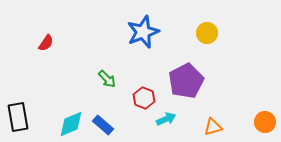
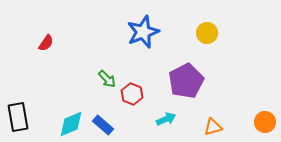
red hexagon: moved 12 px left, 4 px up
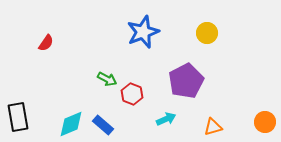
green arrow: rotated 18 degrees counterclockwise
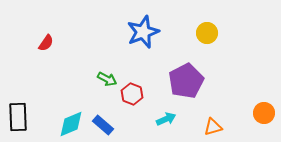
black rectangle: rotated 8 degrees clockwise
orange circle: moved 1 px left, 9 px up
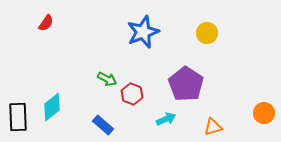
red semicircle: moved 20 px up
purple pentagon: moved 3 px down; rotated 12 degrees counterclockwise
cyan diamond: moved 19 px left, 17 px up; rotated 16 degrees counterclockwise
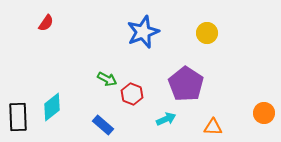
orange triangle: rotated 18 degrees clockwise
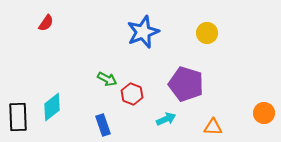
purple pentagon: rotated 16 degrees counterclockwise
blue rectangle: rotated 30 degrees clockwise
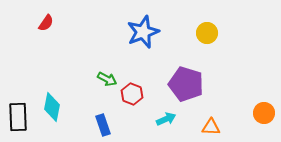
cyan diamond: rotated 40 degrees counterclockwise
orange triangle: moved 2 px left
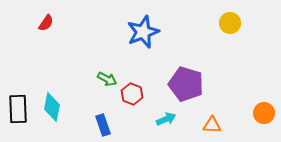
yellow circle: moved 23 px right, 10 px up
black rectangle: moved 8 px up
orange triangle: moved 1 px right, 2 px up
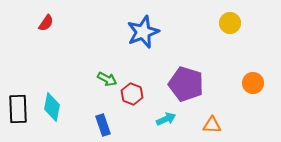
orange circle: moved 11 px left, 30 px up
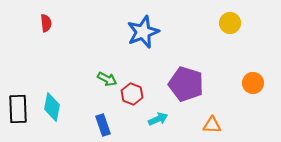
red semicircle: rotated 42 degrees counterclockwise
cyan arrow: moved 8 px left
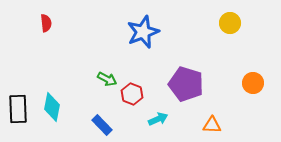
blue rectangle: moved 1 px left; rotated 25 degrees counterclockwise
